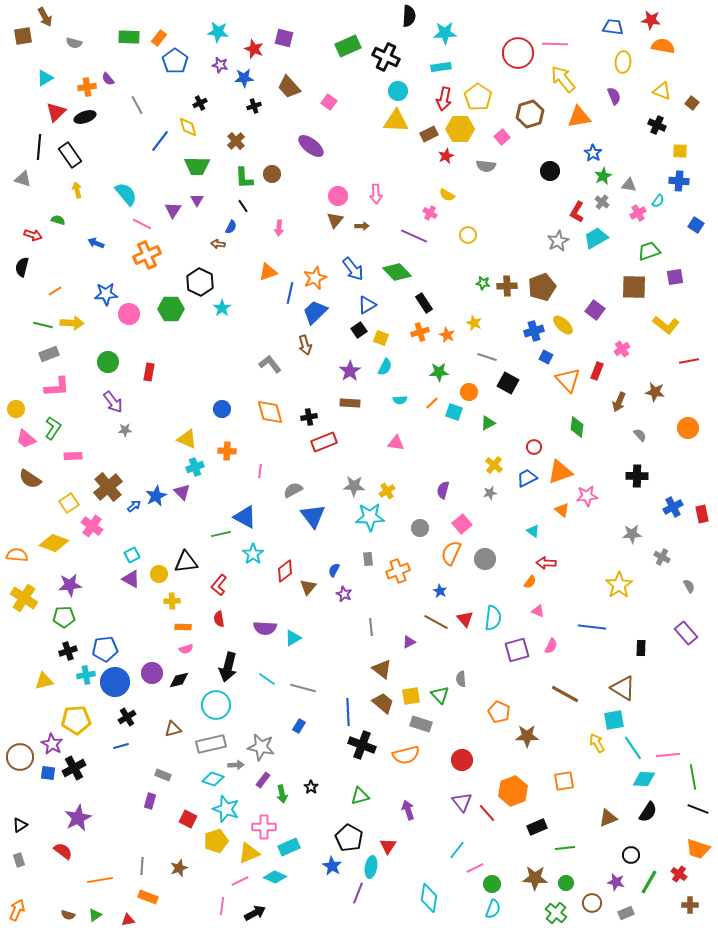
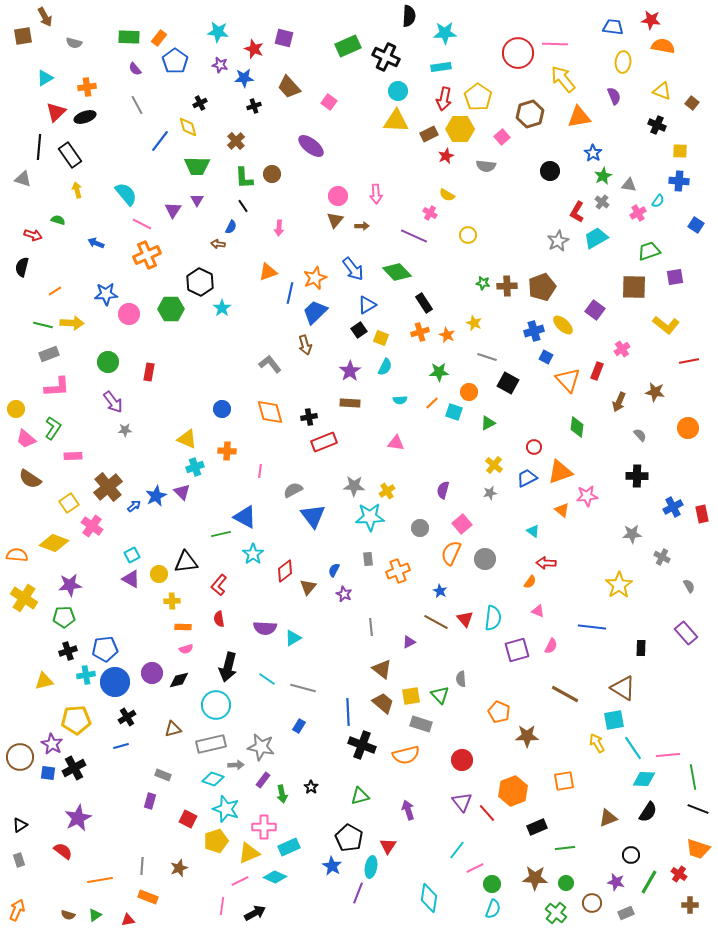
purple semicircle at (108, 79): moved 27 px right, 10 px up
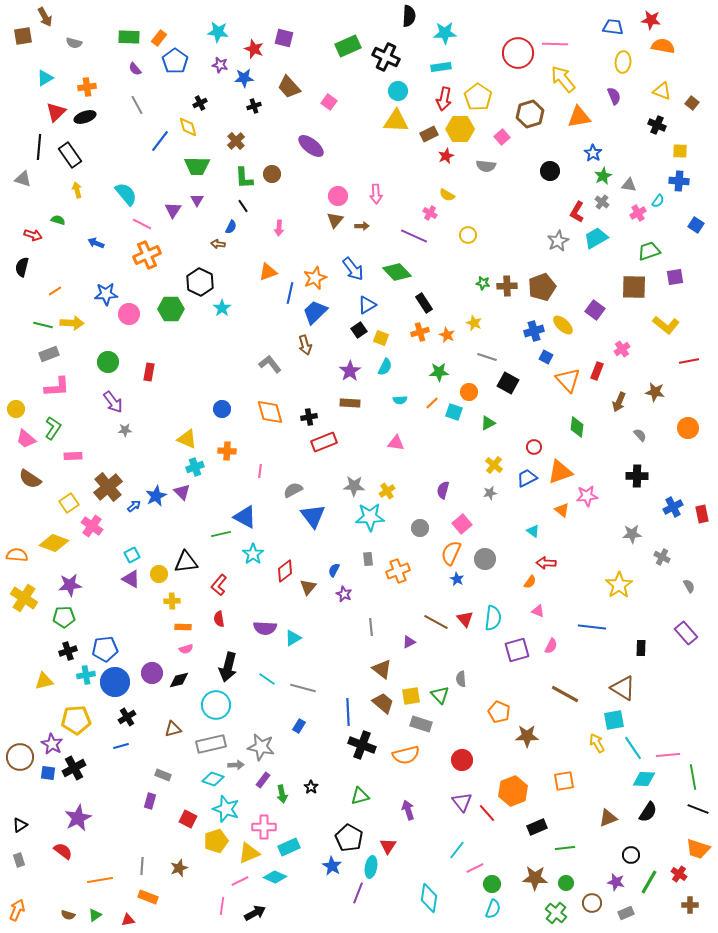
blue star at (440, 591): moved 17 px right, 12 px up
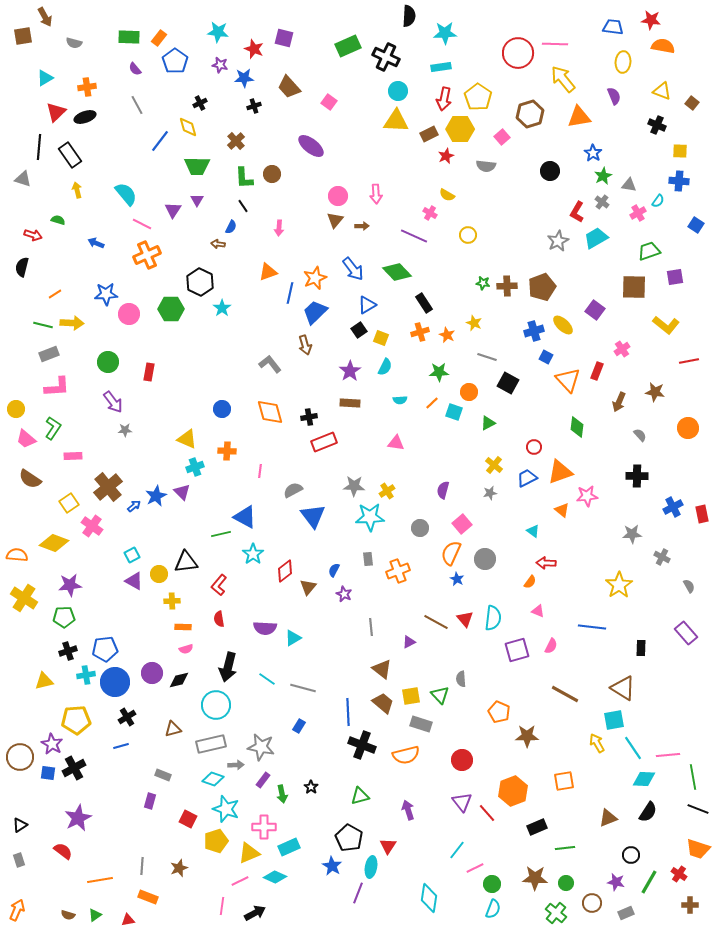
orange line at (55, 291): moved 3 px down
purple triangle at (131, 579): moved 3 px right, 2 px down
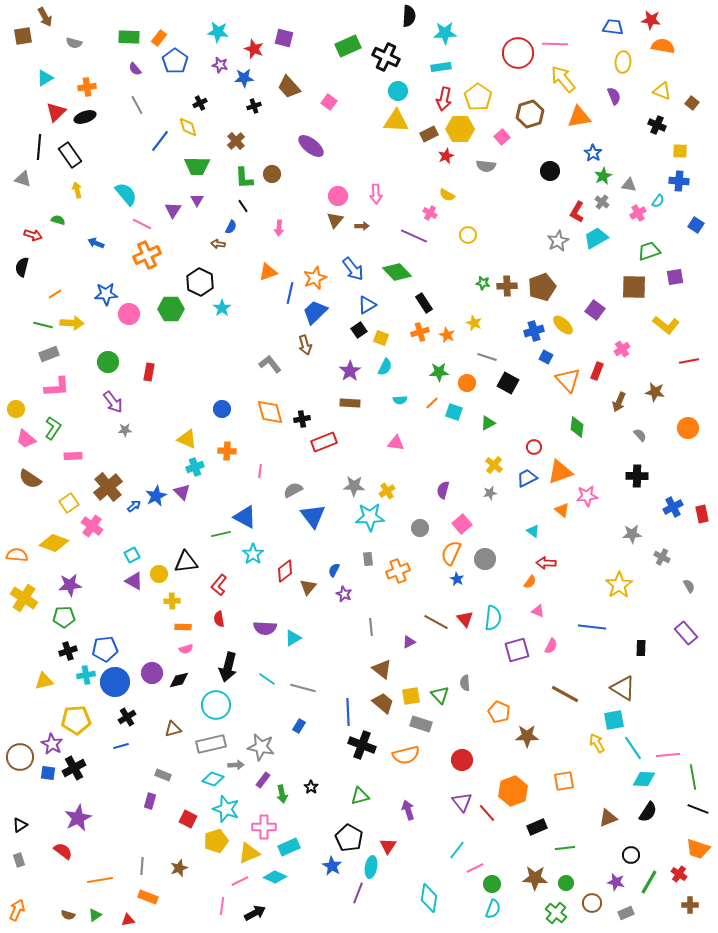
orange circle at (469, 392): moved 2 px left, 9 px up
black cross at (309, 417): moved 7 px left, 2 px down
gray semicircle at (461, 679): moved 4 px right, 4 px down
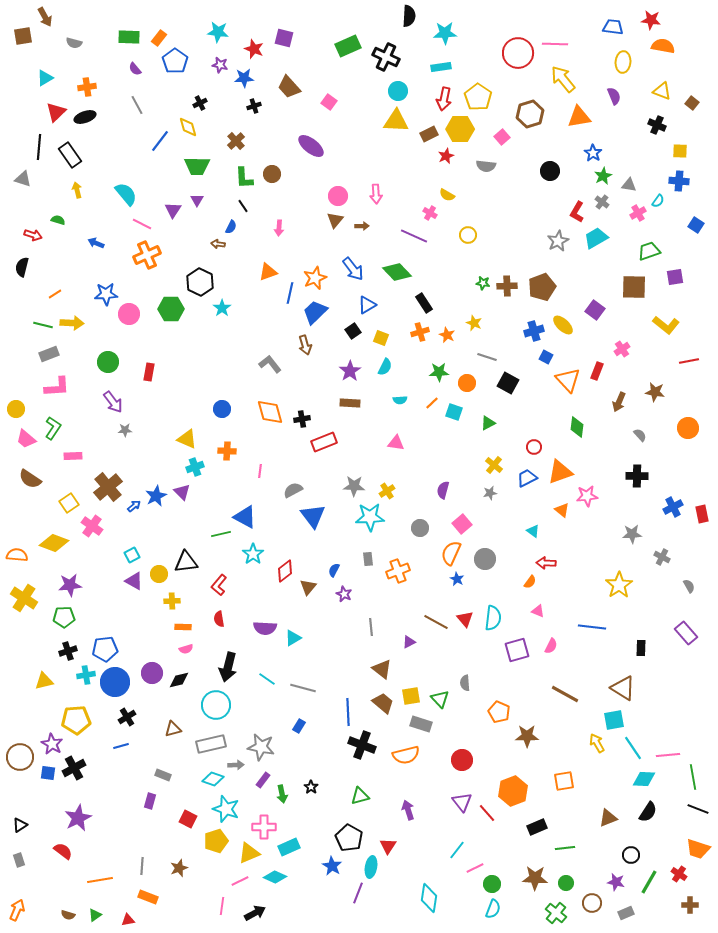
black square at (359, 330): moved 6 px left, 1 px down
green triangle at (440, 695): moved 4 px down
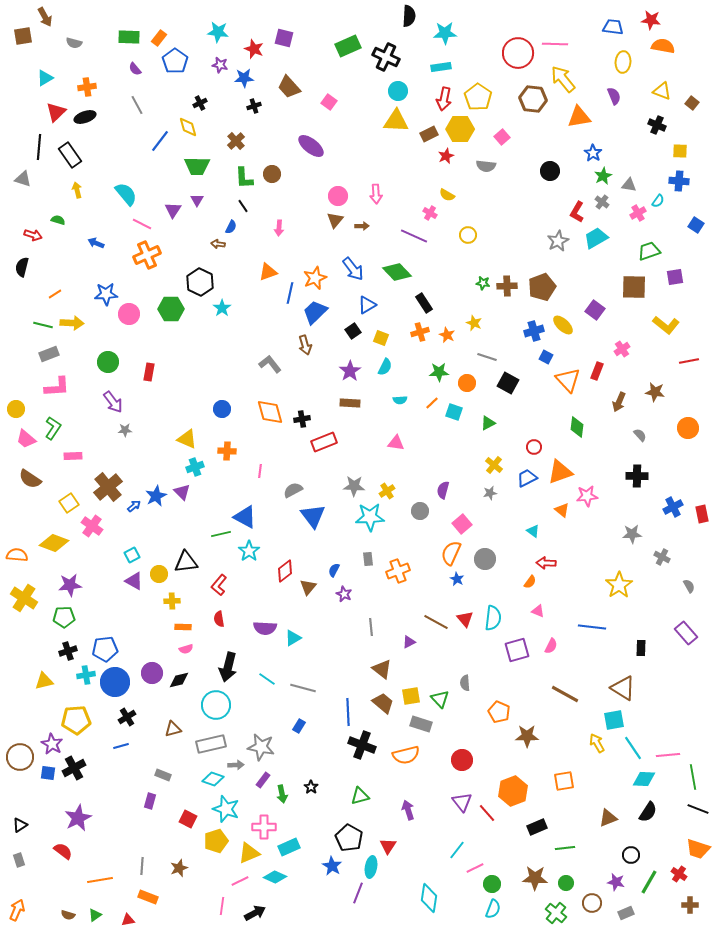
brown hexagon at (530, 114): moved 3 px right, 15 px up; rotated 24 degrees clockwise
gray circle at (420, 528): moved 17 px up
cyan star at (253, 554): moved 4 px left, 3 px up
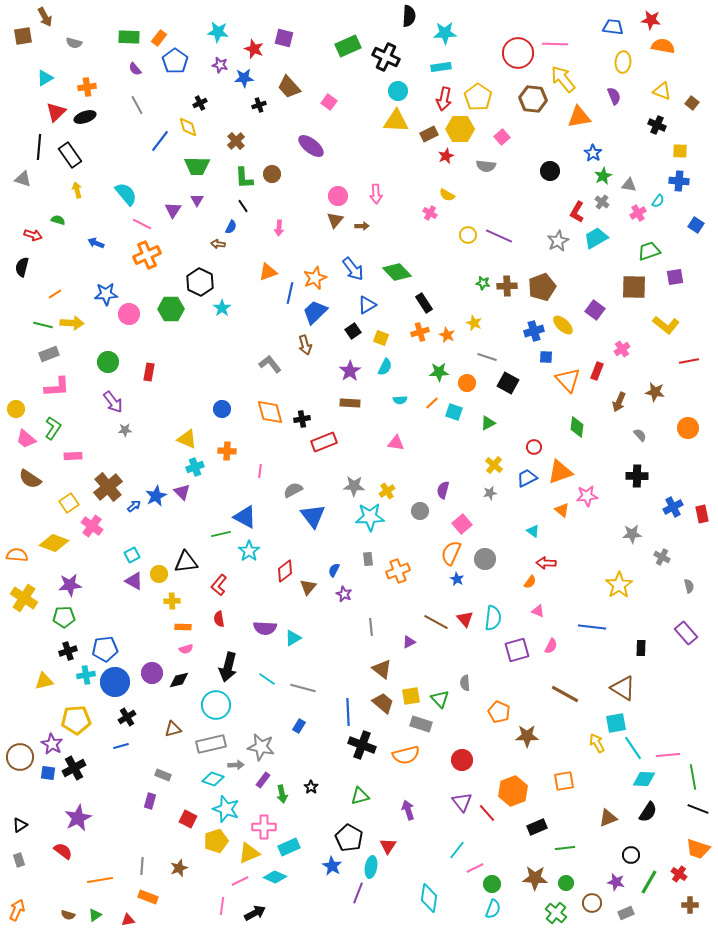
black cross at (254, 106): moved 5 px right, 1 px up
purple line at (414, 236): moved 85 px right
blue square at (546, 357): rotated 24 degrees counterclockwise
gray semicircle at (689, 586): rotated 16 degrees clockwise
cyan square at (614, 720): moved 2 px right, 3 px down
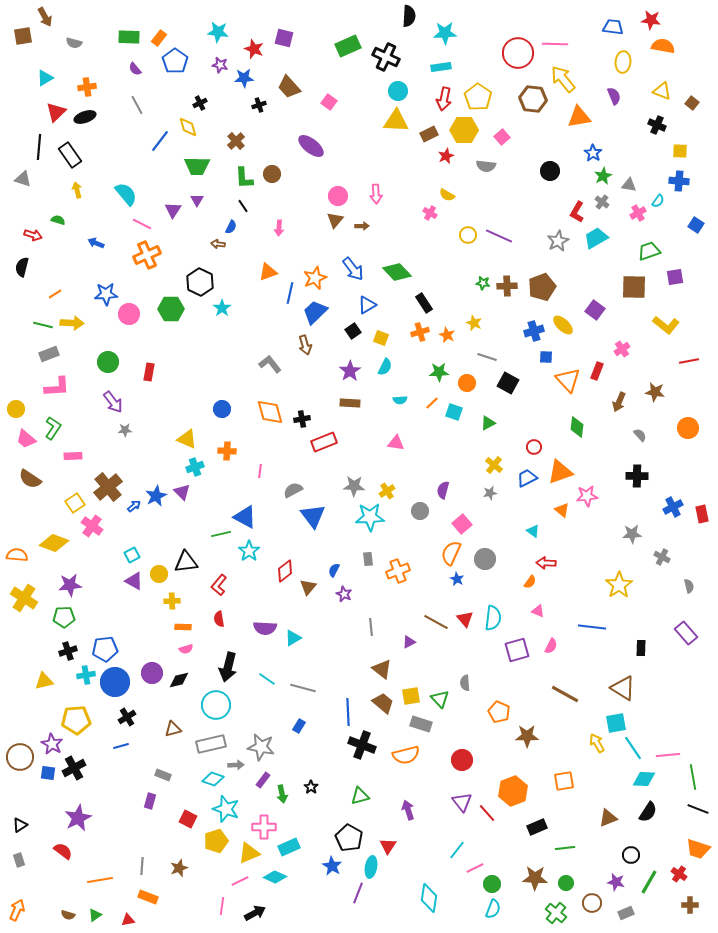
yellow hexagon at (460, 129): moved 4 px right, 1 px down
yellow square at (69, 503): moved 6 px right
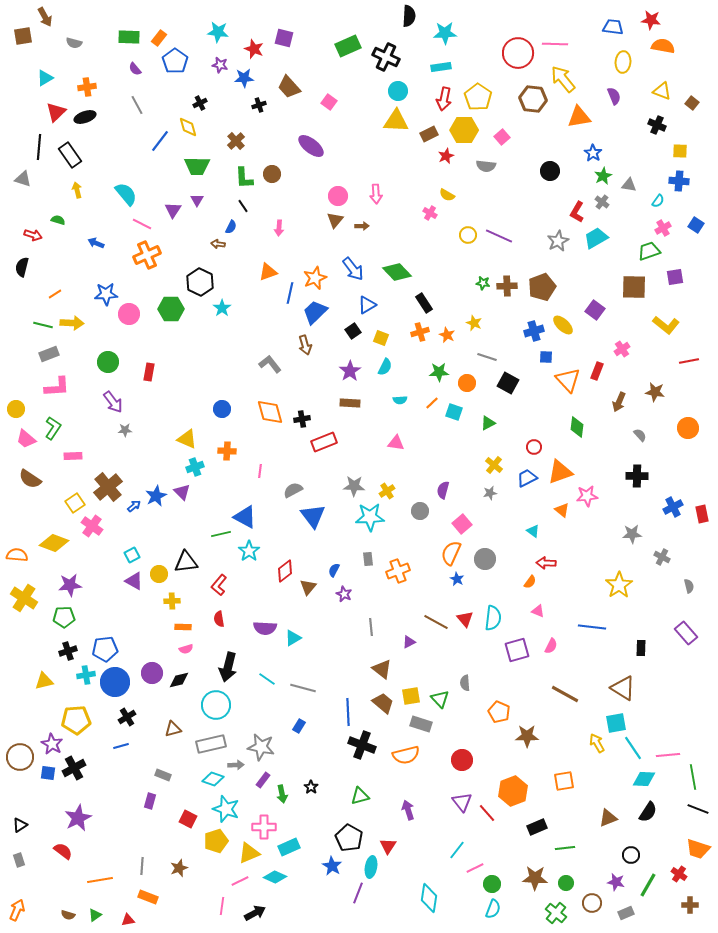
pink cross at (638, 213): moved 25 px right, 15 px down
green line at (649, 882): moved 1 px left, 3 px down
